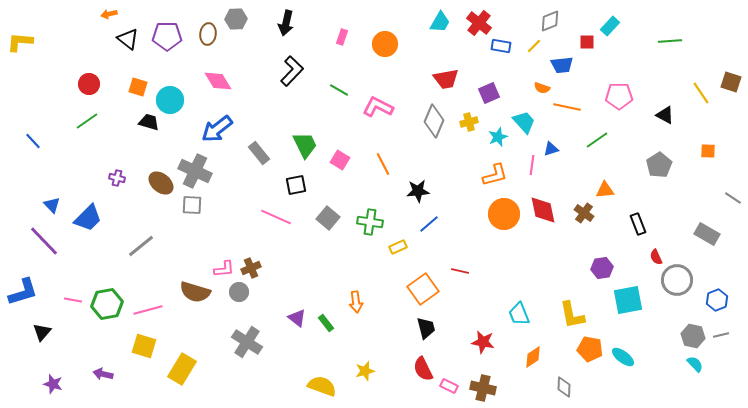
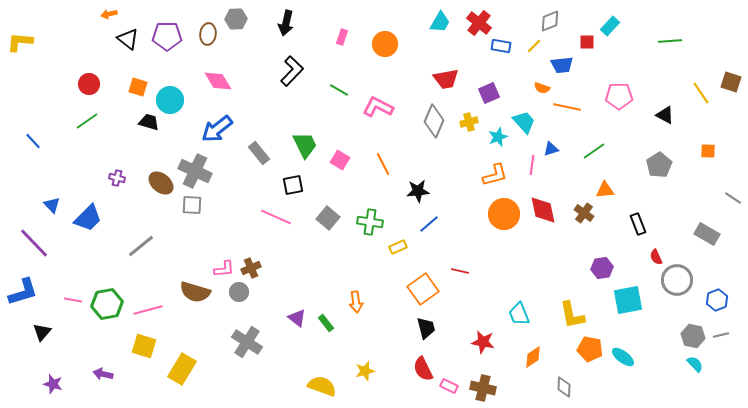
green line at (597, 140): moved 3 px left, 11 px down
black square at (296, 185): moved 3 px left
purple line at (44, 241): moved 10 px left, 2 px down
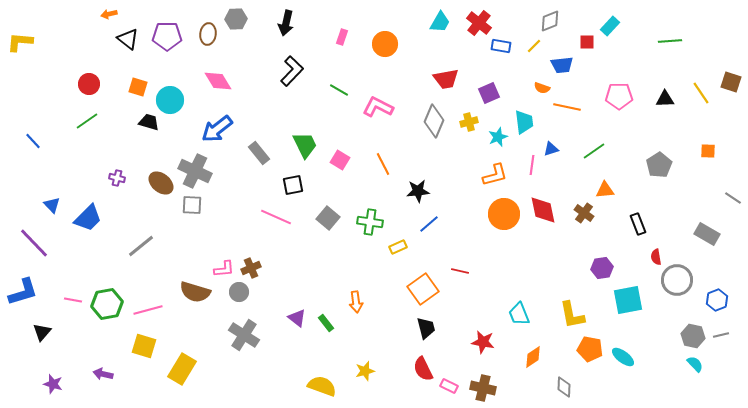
black triangle at (665, 115): moved 16 px up; rotated 30 degrees counterclockwise
cyan trapezoid at (524, 122): rotated 35 degrees clockwise
red semicircle at (656, 257): rotated 14 degrees clockwise
gray cross at (247, 342): moved 3 px left, 7 px up
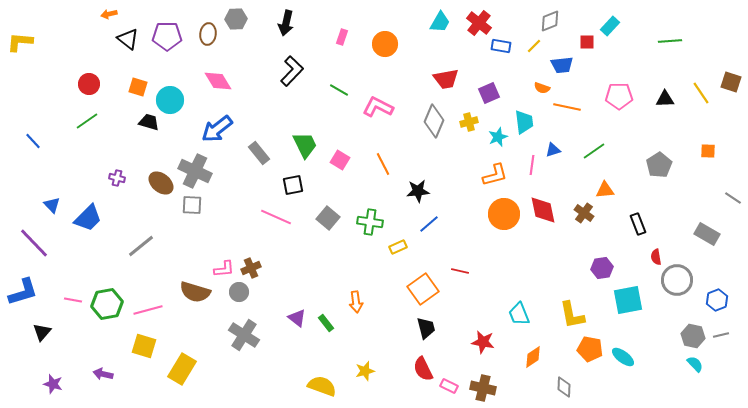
blue triangle at (551, 149): moved 2 px right, 1 px down
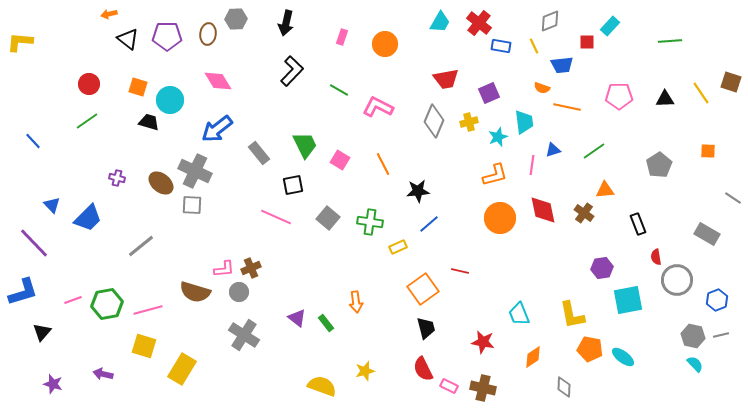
yellow line at (534, 46): rotated 70 degrees counterclockwise
orange circle at (504, 214): moved 4 px left, 4 px down
pink line at (73, 300): rotated 30 degrees counterclockwise
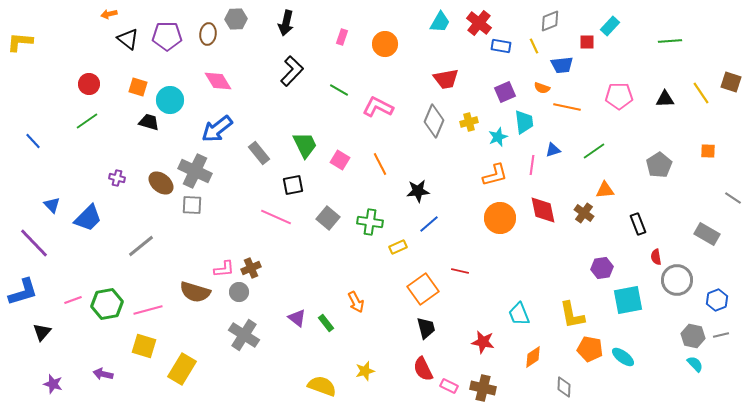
purple square at (489, 93): moved 16 px right, 1 px up
orange line at (383, 164): moved 3 px left
orange arrow at (356, 302): rotated 20 degrees counterclockwise
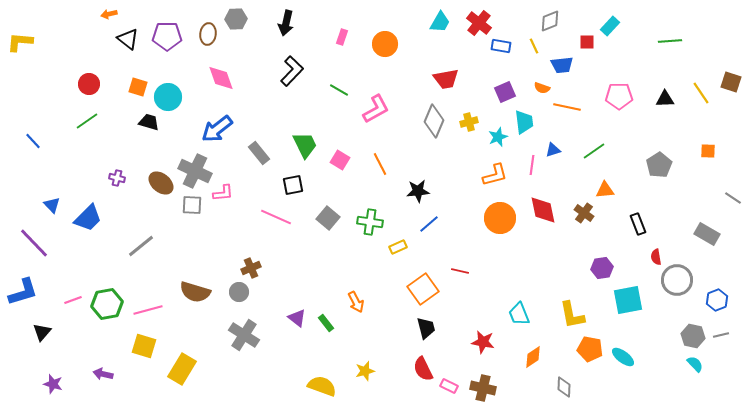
pink diamond at (218, 81): moved 3 px right, 3 px up; rotated 12 degrees clockwise
cyan circle at (170, 100): moved 2 px left, 3 px up
pink L-shape at (378, 107): moved 2 px left, 2 px down; rotated 124 degrees clockwise
pink L-shape at (224, 269): moved 1 px left, 76 px up
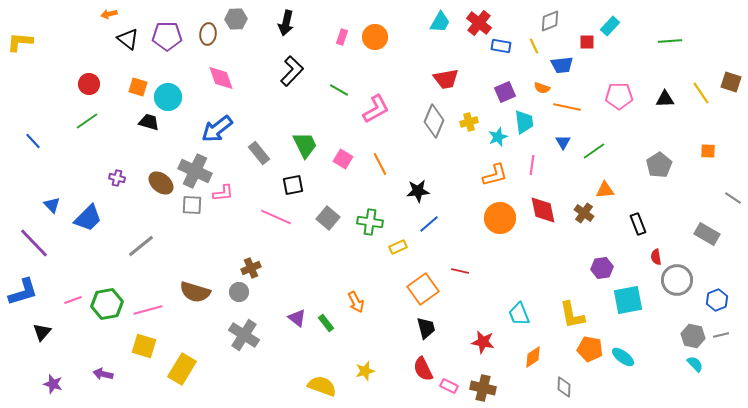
orange circle at (385, 44): moved 10 px left, 7 px up
blue triangle at (553, 150): moved 10 px right, 8 px up; rotated 42 degrees counterclockwise
pink square at (340, 160): moved 3 px right, 1 px up
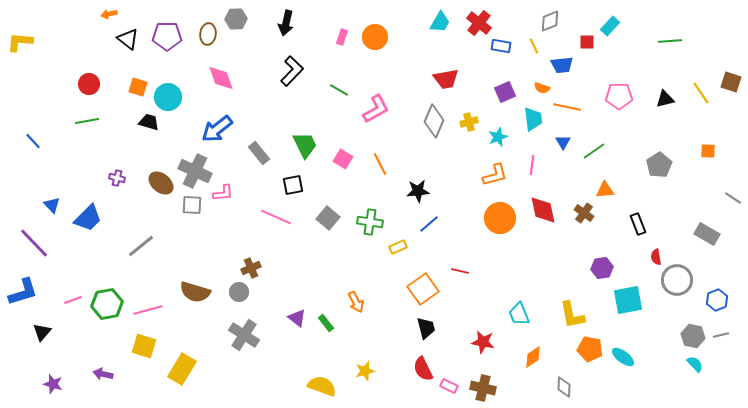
black triangle at (665, 99): rotated 12 degrees counterclockwise
green line at (87, 121): rotated 25 degrees clockwise
cyan trapezoid at (524, 122): moved 9 px right, 3 px up
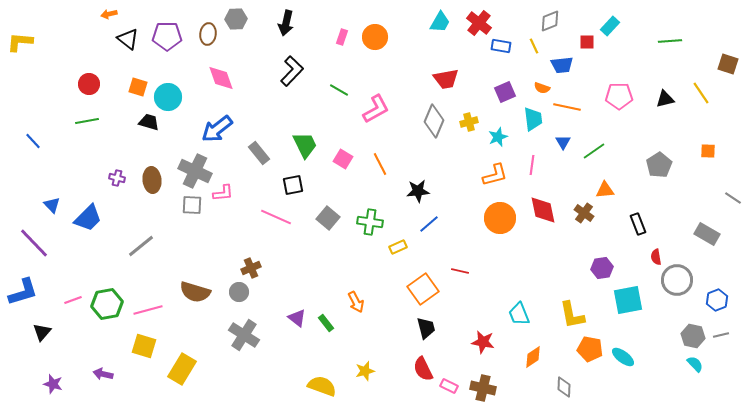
brown square at (731, 82): moved 3 px left, 18 px up
brown ellipse at (161, 183): moved 9 px left, 3 px up; rotated 45 degrees clockwise
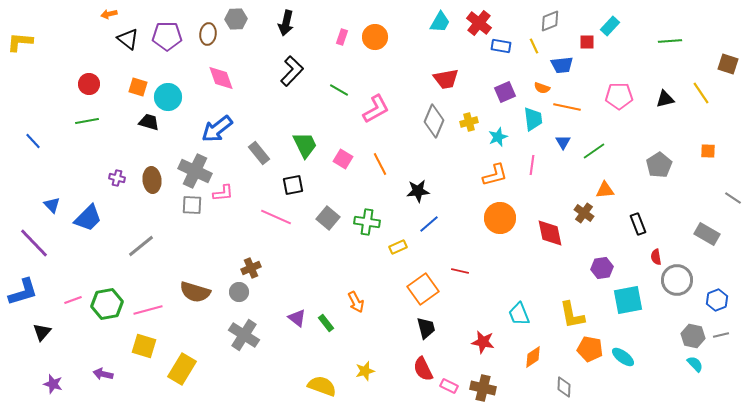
red diamond at (543, 210): moved 7 px right, 23 px down
green cross at (370, 222): moved 3 px left
